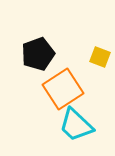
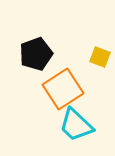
black pentagon: moved 2 px left
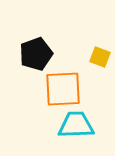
orange square: rotated 30 degrees clockwise
cyan trapezoid: rotated 135 degrees clockwise
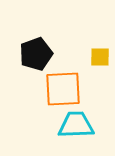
yellow square: rotated 20 degrees counterclockwise
